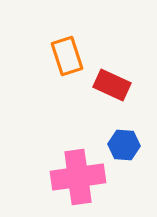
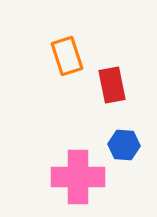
red rectangle: rotated 54 degrees clockwise
pink cross: rotated 8 degrees clockwise
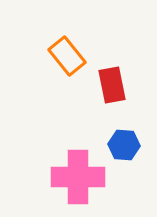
orange rectangle: rotated 21 degrees counterclockwise
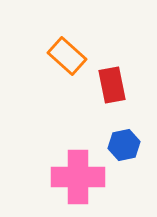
orange rectangle: rotated 9 degrees counterclockwise
blue hexagon: rotated 16 degrees counterclockwise
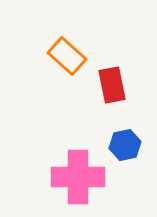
blue hexagon: moved 1 px right
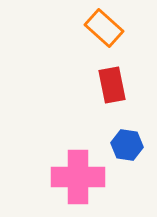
orange rectangle: moved 37 px right, 28 px up
blue hexagon: moved 2 px right; rotated 20 degrees clockwise
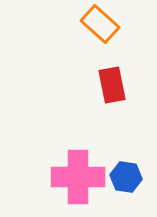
orange rectangle: moved 4 px left, 4 px up
blue hexagon: moved 1 px left, 32 px down
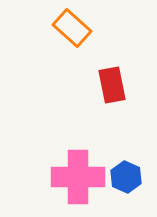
orange rectangle: moved 28 px left, 4 px down
blue hexagon: rotated 16 degrees clockwise
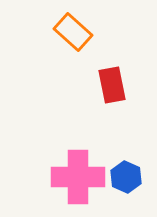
orange rectangle: moved 1 px right, 4 px down
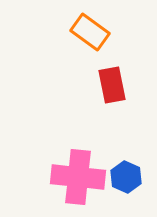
orange rectangle: moved 17 px right; rotated 6 degrees counterclockwise
pink cross: rotated 6 degrees clockwise
